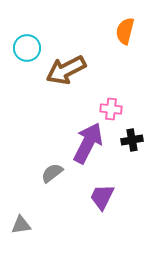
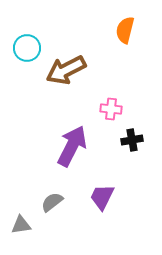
orange semicircle: moved 1 px up
purple arrow: moved 16 px left, 3 px down
gray semicircle: moved 29 px down
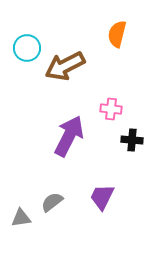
orange semicircle: moved 8 px left, 4 px down
brown arrow: moved 1 px left, 4 px up
black cross: rotated 15 degrees clockwise
purple arrow: moved 3 px left, 10 px up
gray triangle: moved 7 px up
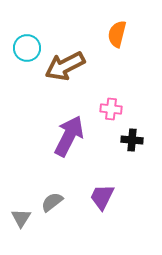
gray triangle: rotated 50 degrees counterclockwise
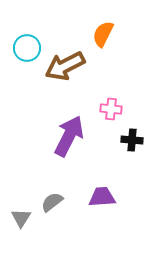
orange semicircle: moved 14 px left; rotated 12 degrees clockwise
purple trapezoid: rotated 60 degrees clockwise
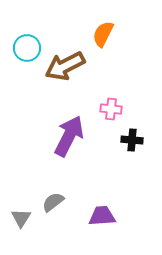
purple trapezoid: moved 19 px down
gray semicircle: moved 1 px right
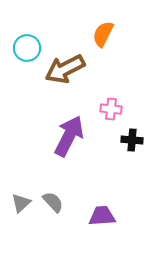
brown arrow: moved 3 px down
gray semicircle: rotated 85 degrees clockwise
gray triangle: moved 15 px up; rotated 15 degrees clockwise
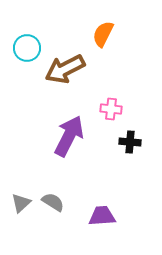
black cross: moved 2 px left, 2 px down
gray semicircle: rotated 15 degrees counterclockwise
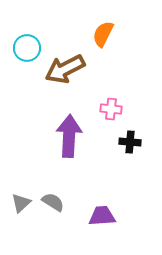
purple arrow: rotated 24 degrees counterclockwise
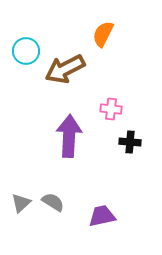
cyan circle: moved 1 px left, 3 px down
purple trapezoid: rotated 8 degrees counterclockwise
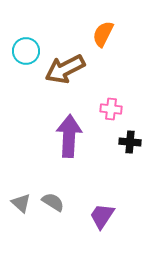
gray triangle: rotated 35 degrees counterclockwise
purple trapezoid: rotated 44 degrees counterclockwise
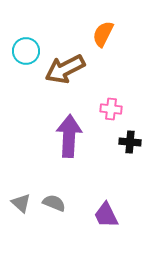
gray semicircle: moved 1 px right, 1 px down; rotated 10 degrees counterclockwise
purple trapezoid: moved 4 px right, 1 px up; rotated 60 degrees counterclockwise
